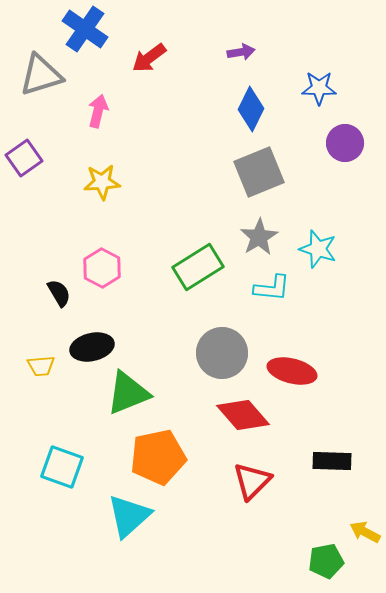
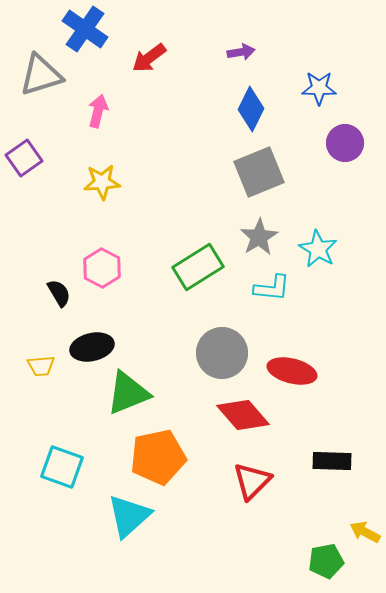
cyan star: rotated 12 degrees clockwise
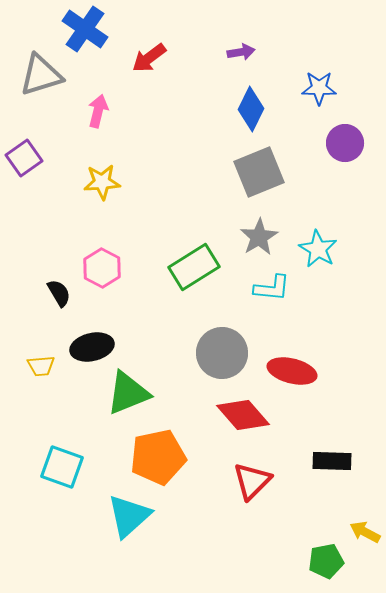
green rectangle: moved 4 px left
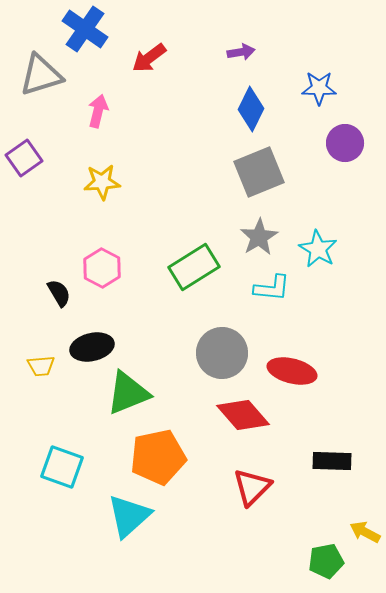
red triangle: moved 6 px down
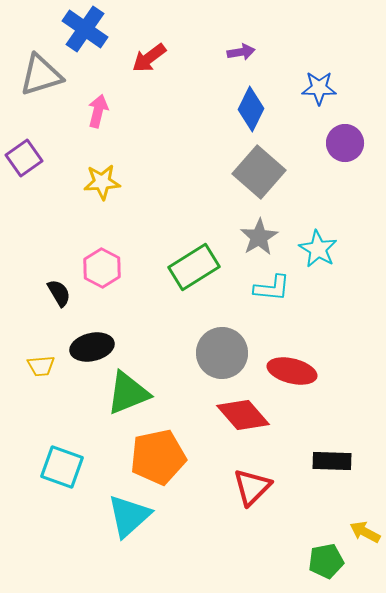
gray square: rotated 27 degrees counterclockwise
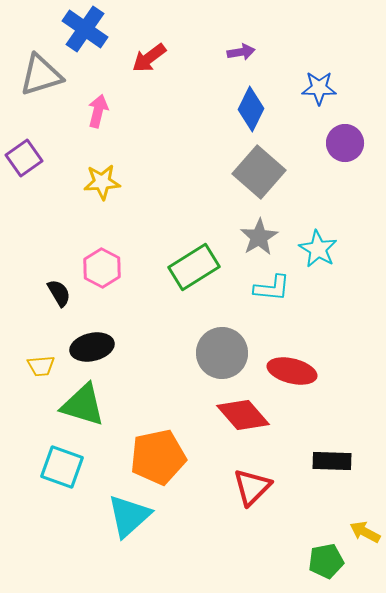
green triangle: moved 45 px left, 12 px down; rotated 39 degrees clockwise
